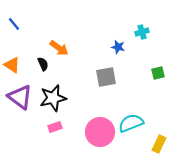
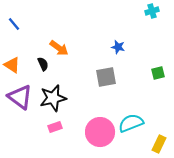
cyan cross: moved 10 px right, 21 px up
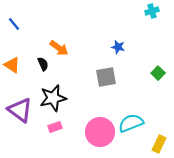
green square: rotated 32 degrees counterclockwise
purple triangle: moved 13 px down
